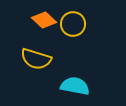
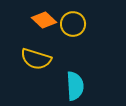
cyan semicircle: rotated 76 degrees clockwise
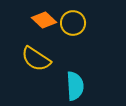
yellow circle: moved 1 px up
yellow semicircle: rotated 16 degrees clockwise
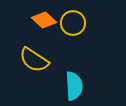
yellow semicircle: moved 2 px left, 1 px down
cyan semicircle: moved 1 px left
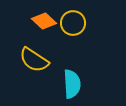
orange diamond: moved 1 px down
cyan semicircle: moved 2 px left, 2 px up
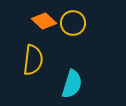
yellow semicircle: moved 1 px left; rotated 116 degrees counterclockwise
cyan semicircle: rotated 20 degrees clockwise
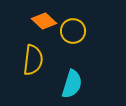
yellow circle: moved 8 px down
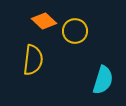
yellow circle: moved 2 px right
cyan semicircle: moved 31 px right, 4 px up
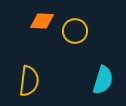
orange diamond: moved 2 px left; rotated 40 degrees counterclockwise
yellow semicircle: moved 4 px left, 21 px down
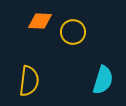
orange diamond: moved 2 px left
yellow circle: moved 2 px left, 1 px down
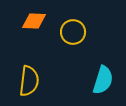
orange diamond: moved 6 px left
